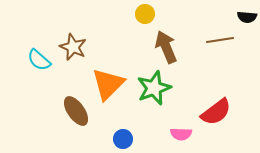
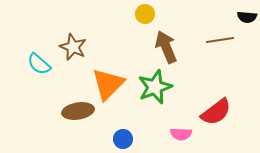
cyan semicircle: moved 4 px down
green star: moved 1 px right, 1 px up
brown ellipse: moved 2 px right; rotated 64 degrees counterclockwise
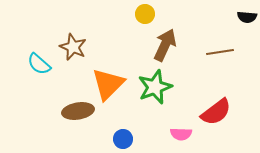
brown line: moved 12 px down
brown arrow: moved 1 px left, 2 px up; rotated 48 degrees clockwise
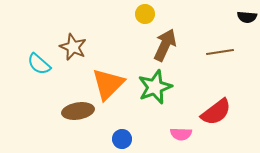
blue circle: moved 1 px left
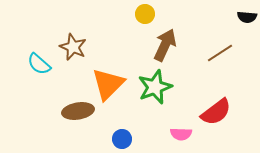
brown line: moved 1 px down; rotated 24 degrees counterclockwise
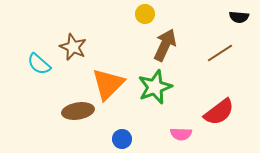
black semicircle: moved 8 px left
red semicircle: moved 3 px right
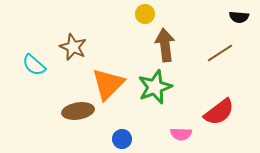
brown arrow: rotated 32 degrees counterclockwise
cyan semicircle: moved 5 px left, 1 px down
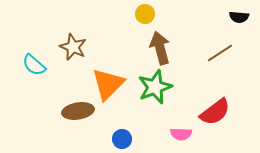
brown arrow: moved 5 px left, 3 px down; rotated 8 degrees counterclockwise
red semicircle: moved 4 px left
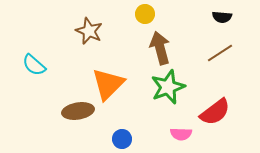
black semicircle: moved 17 px left
brown star: moved 16 px right, 16 px up
green star: moved 13 px right
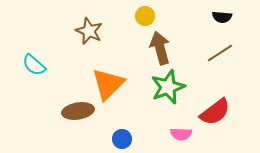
yellow circle: moved 2 px down
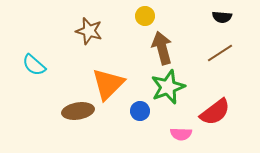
brown star: rotated 8 degrees counterclockwise
brown arrow: moved 2 px right
blue circle: moved 18 px right, 28 px up
